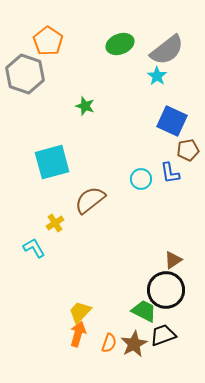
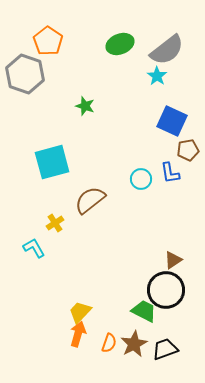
black trapezoid: moved 2 px right, 14 px down
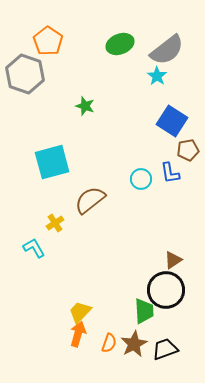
blue square: rotated 8 degrees clockwise
green trapezoid: rotated 60 degrees clockwise
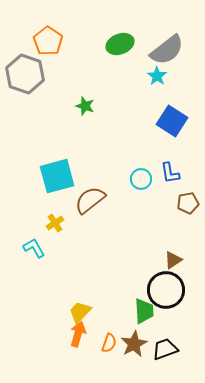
brown pentagon: moved 53 px down
cyan square: moved 5 px right, 14 px down
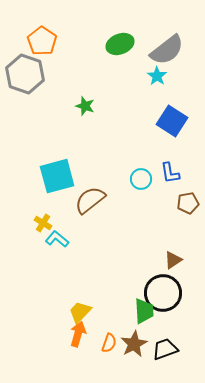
orange pentagon: moved 6 px left
yellow cross: moved 12 px left; rotated 24 degrees counterclockwise
cyan L-shape: moved 23 px right, 9 px up; rotated 20 degrees counterclockwise
black circle: moved 3 px left, 3 px down
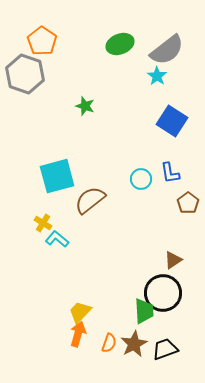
brown pentagon: rotated 25 degrees counterclockwise
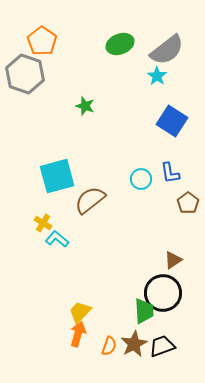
orange semicircle: moved 3 px down
black trapezoid: moved 3 px left, 3 px up
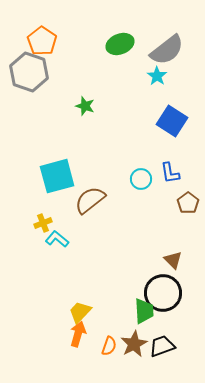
gray hexagon: moved 4 px right, 2 px up
yellow cross: rotated 36 degrees clockwise
brown triangle: rotated 42 degrees counterclockwise
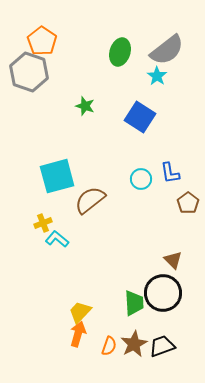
green ellipse: moved 8 px down; rotated 52 degrees counterclockwise
blue square: moved 32 px left, 4 px up
green trapezoid: moved 10 px left, 8 px up
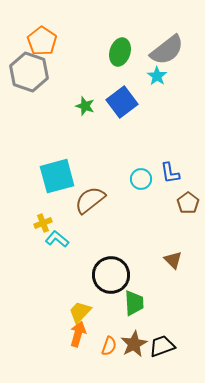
blue square: moved 18 px left, 15 px up; rotated 20 degrees clockwise
black circle: moved 52 px left, 18 px up
